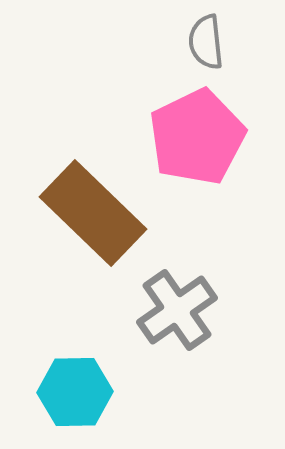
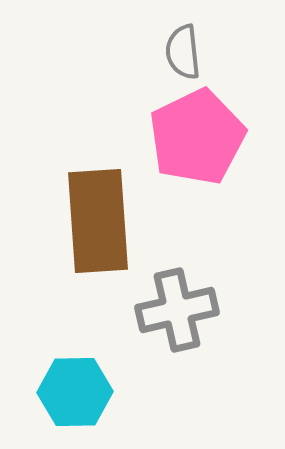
gray semicircle: moved 23 px left, 10 px down
brown rectangle: moved 5 px right, 8 px down; rotated 42 degrees clockwise
gray cross: rotated 22 degrees clockwise
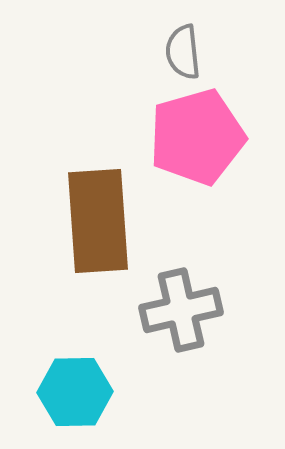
pink pentagon: rotated 10 degrees clockwise
gray cross: moved 4 px right
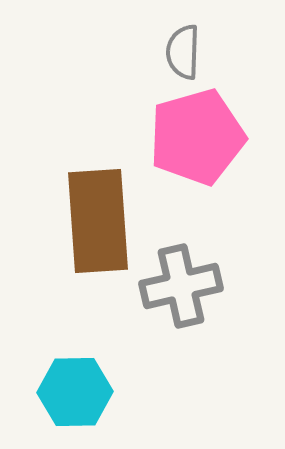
gray semicircle: rotated 8 degrees clockwise
gray cross: moved 24 px up
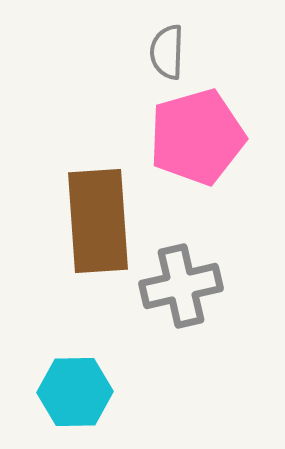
gray semicircle: moved 16 px left
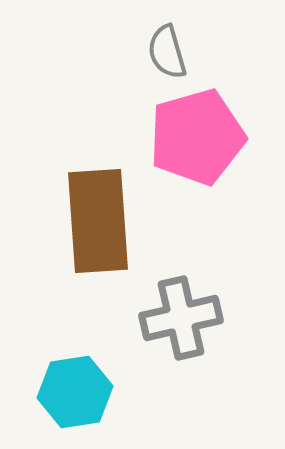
gray semicircle: rotated 18 degrees counterclockwise
gray cross: moved 32 px down
cyan hexagon: rotated 8 degrees counterclockwise
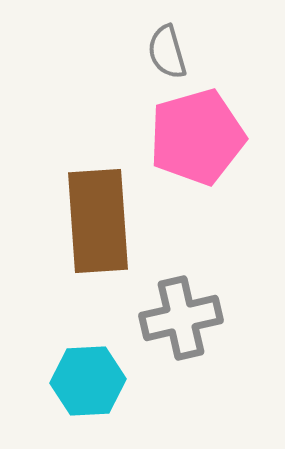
cyan hexagon: moved 13 px right, 11 px up; rotated 6 degrees clockwise
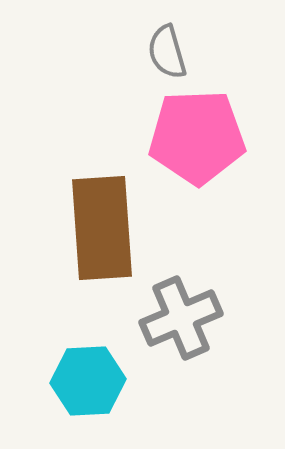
pink pentagon: rotated 14 degrees clockwise
brown rectangle: moved 4 px right, 7 px down
gray cross: rotated 10 degrees counterclockwise
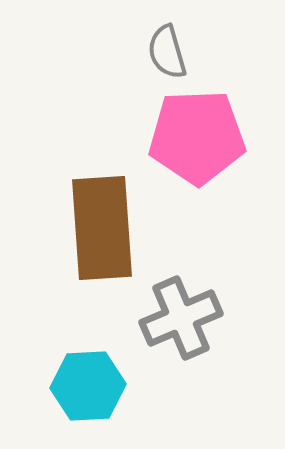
cyan hexagon: moved 5 px down
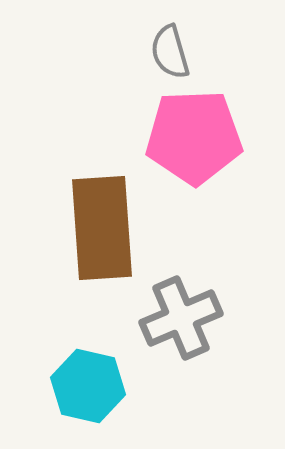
gray semicircle: moved 3 px right
pink pentagon: moved 3 px left
cyan hexagon: rotated 16 degrees clockwise
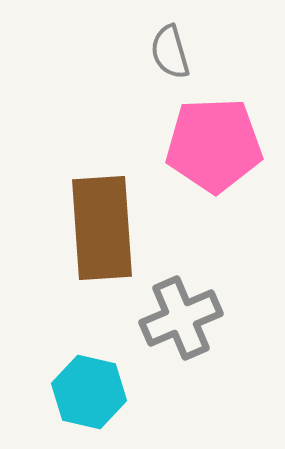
pink pentagon: moved 20 px right, 8 px down
cyan hexagon: moved 1 px right, 6 px down
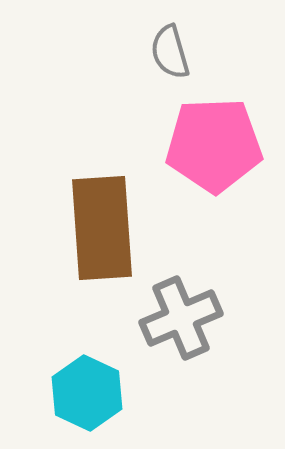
cyan hexagon: moved 2 px left, 1 px down; rotated 12 degrees clockwise
